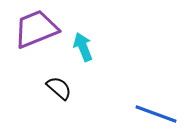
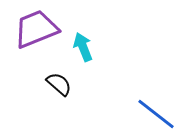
black semicircle: moved 4 px up
blue line: rotated 18 degrees clockwise
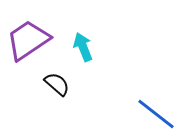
purple trapezoid: moved 8 px left, 11 px down; rotated 12 degrees counterclockwise
black semicircle: moved 2 px left
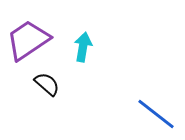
cyan arrow: rotated 32 degrees clockwise
black semicircle: moved 10 px left
